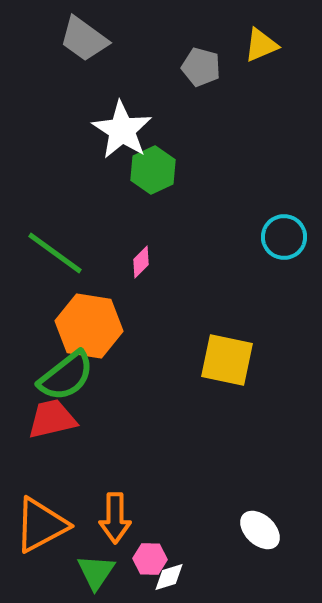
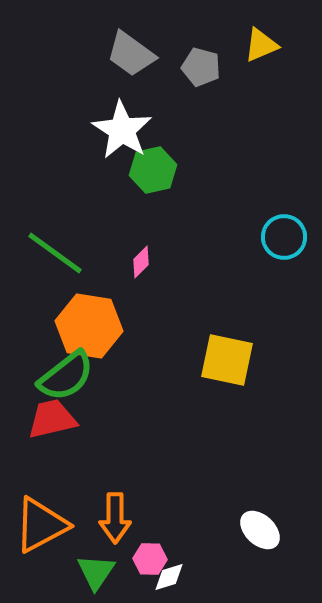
gray trapezoid: moved 47 px right, 15 px down
green hexagon: rotated 12 degrees clockwise
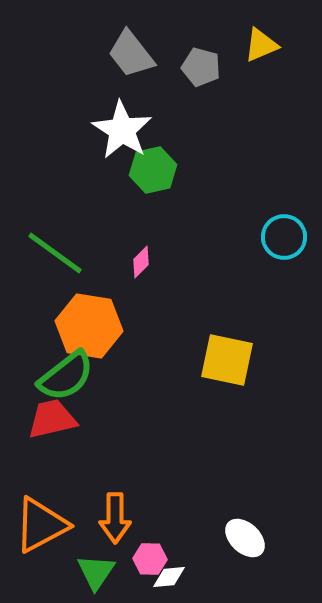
gray trapezoid: rotated 16 degrees clockwise
white ellipse: moved 15 px left, 8 px down
white diamond: rotated 12 degrees clockwise
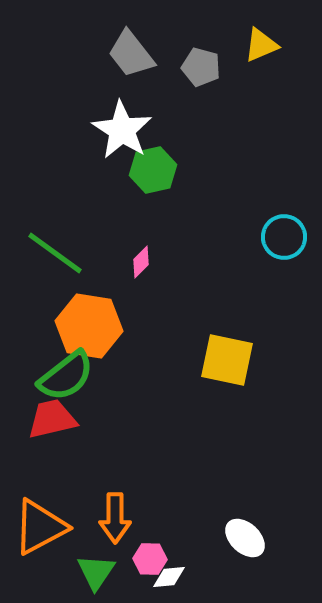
orange triangle: moved 1 px left, 2 px down
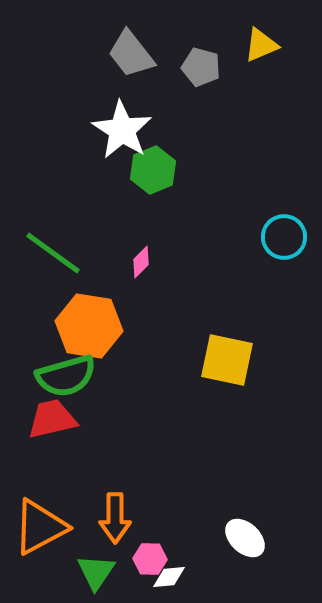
green hexagon: rotated 9 degrees counterclockwise
green line: moved 2 px left
green semicircle: rotated 22 degrees clockwise
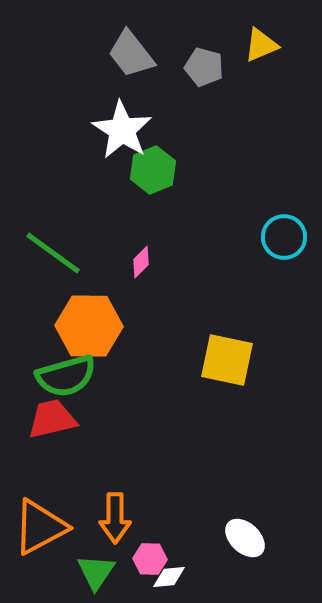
gray pentagon: moved 3 px right
orange hexagon: rotated 8 degrees counterclockwise
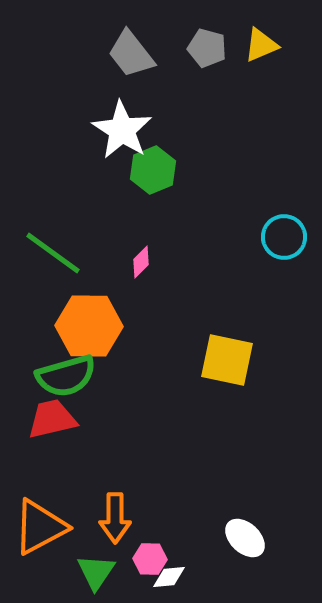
gray pentagon: moved 3 px right, 19 px up
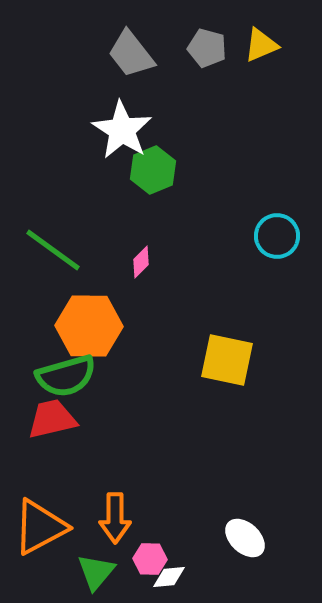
cyan circle: moved 7 px left, 1 px up
green line: moved 3 px up
green triangle: rotated 6 degrees clockwise
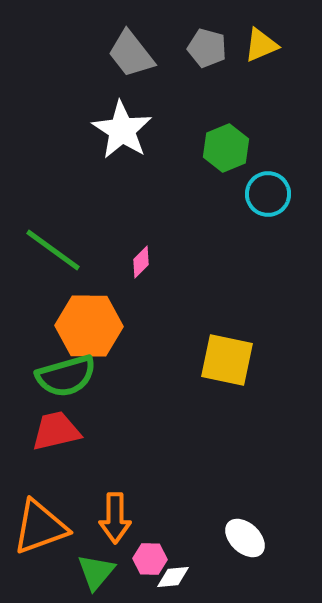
green hexagon: moved 73 px right, 22 px up
cyan circle: moved 9 px left, 42 px up
red trapezoid: moved 4 px right, 12 px down
orange triangle: rotated 8 degrees clockwise
white diamond: moved 4 px right
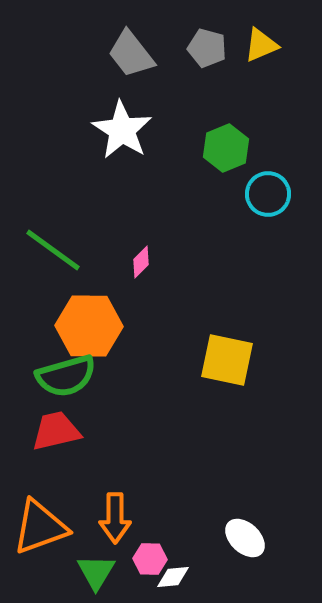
green triangle: rotated 9 degrees counterclockwise
